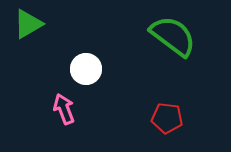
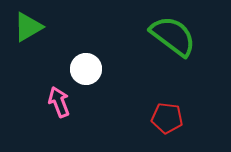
green triangle: moved 3 px down
pink arrow: moved 5 px left, 7 px up
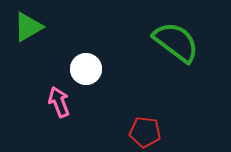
green semicircle: moved 3 px right, 6 px down
red pentagon: moved 22 px left, 14 px down
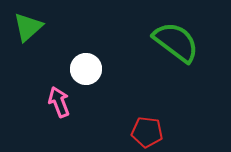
green triangle: rotated 12 degrees counterclockwise
red pentagon: moved 2 px right
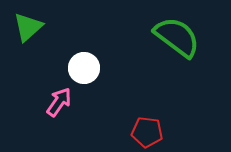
green semicircle: moved 1 px right, 5 px up
white circle: moved 2 px left, 1 px up
pink arrow: rotated 56 degrees clockwise
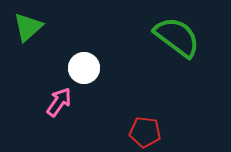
red pentagon: moved 2 px left
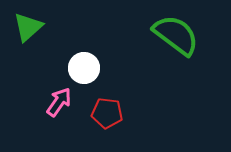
green semicircle: moved 1 px left, 2 px up
red pentagon: moved 38 px left, 19 px up
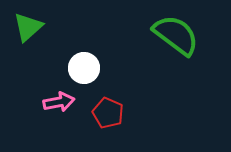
pink arrow: rotated 44 degrees clockwise
red pentagon: moved 1 px right; rotated 16 degrees clockwise
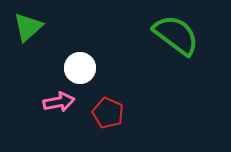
white circle: moved 4 px left
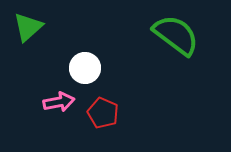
white circle: moved 5 px right
red pentagon: moved 5 px left
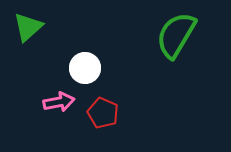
green semicircle: rotated 96 degrees counterclockwise
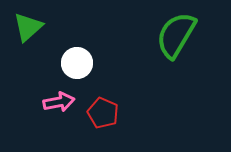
white circle: moved 8 px left, 5 px up
